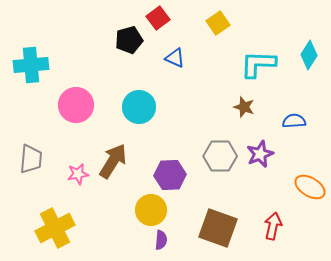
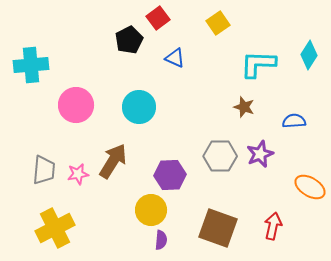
black pentagon: rotated 12 degrees counterclockwise
gray trapezoid: moved 13 px right, 11 px down
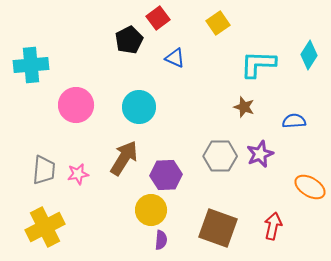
brown arrow: moved 11 px right, 3 px up
purple hexagon: moved 4 px left
yellow cross: moved 10 px left, 1 px up
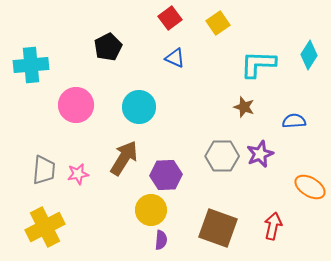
red square: moved 12 px right
black pentagon: moved 21 px left, 7 px down
gray hexagon: moved 2 px right
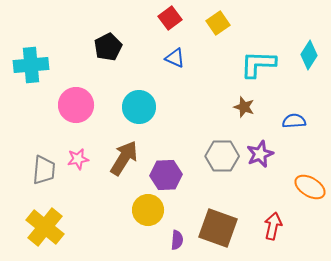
pink star: moved 15 px up
yellow circle: moved 3 px left
yellow cross: rotated 24 degrees counterclockwise
purple semicircle: moved 16 px right
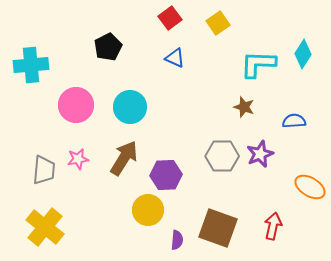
cyan diamond: moved 6 px left, 1 px up
cyan circle: moved 9 px left
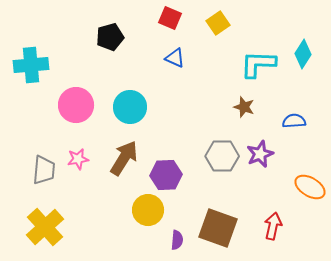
red square: rotated 30 degrees counterclockwise
black pentagon: moved 2 px right, 10 px up; rotated 12 degrees clockwise
yellow cross: rotated 9 degrees clockwise
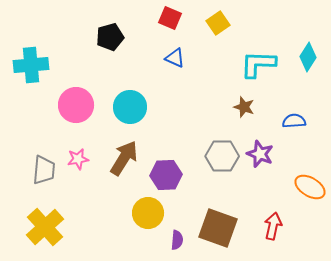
cyan diamond: moved 5 px right, 3 px down
purple star: rotated 28 degrees counterclockwise
yellow circle: moved 3 px down
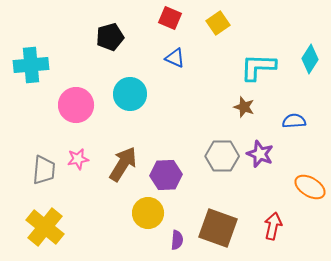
cyan diamond: moved 2 px right, 2 px down
cyan L-shape: moved 3 px down
cyan circle: moved 13 px up
brown arrow: moved 1 px left, 6 px down
yellow cross: rotated 9 degrees counterclockwise
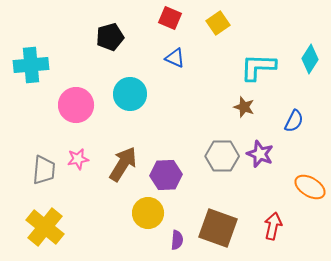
blue semicircle: rotated 120 degrees clockwise
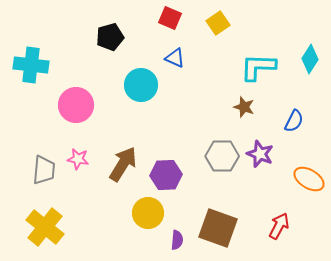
cyan cross: rotated 12 degrees clockwise
cyan circle: moved 11 px right, 9 px up
pink star: rotated 20 degrees clockwise
orange ellipse: moved 1 px left, 8 px up
red arrow: moved 6 px right; rotated 16 degrees clockwise
